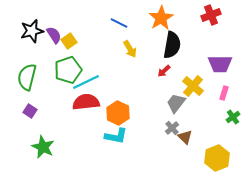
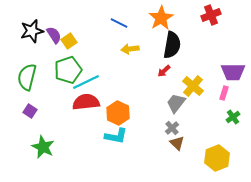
yellow arrow: rotated 114 degrees clockwise
purple trapezoid: moved 13 px right, 8 px down
brown triangle: moved 8 px left, 6 px down
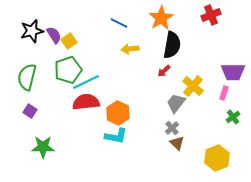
green star: rotated 25 degrees counterclockwise
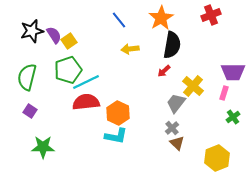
blue line: moved 3 px up; rotated 24 degrees clockwise
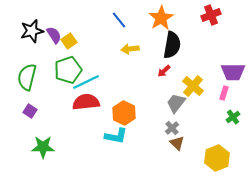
orange hexagon: moved 6 px right
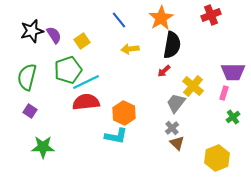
yellow square: moved 13 px right
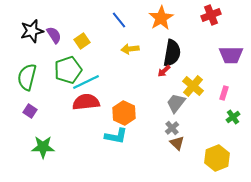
black semicircle: moved 8 px down
purple trapezoid: moved 2 px left, 17 px up
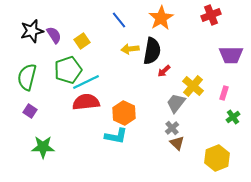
black semicircle: moved 20 px left, 2 px up
